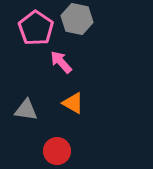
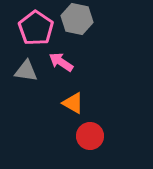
pink arrow: rotated 15 degrees counterclockwise
gray triangle: moved 39 px up
red circle: moved 33 px right, 15 px up
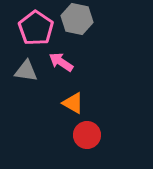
red circle: moved 3 px left, 1 px up
